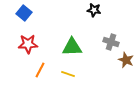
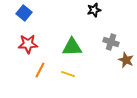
black star: rotated 24 degrees counterclockwise
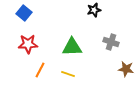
brown star: moved 9 px down; rotated 14 degrees counterclockwise
